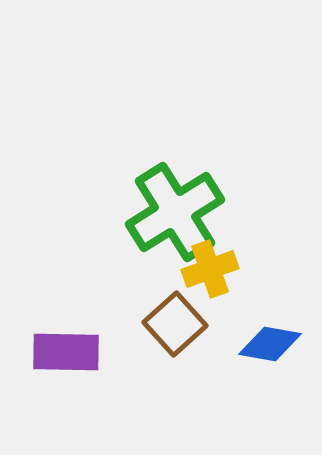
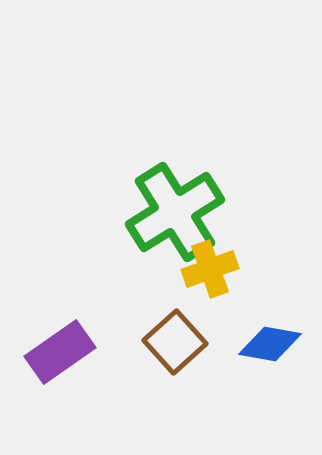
brown square: moved 18 px down
purple rectangle: moved 6 px left; rotated 36 degrees counterclockwise
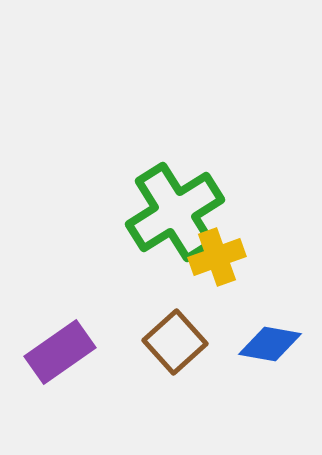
yellow cross: moved 7 px right, 12 px up
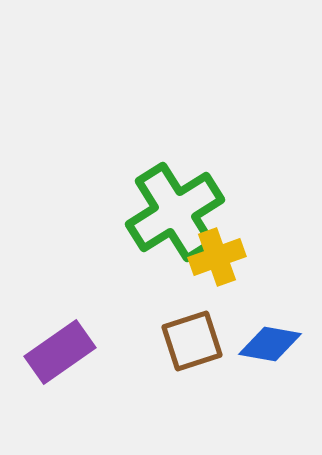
brown square: moved 17 px right, 1 px up; rotated 24 degrees clockwise
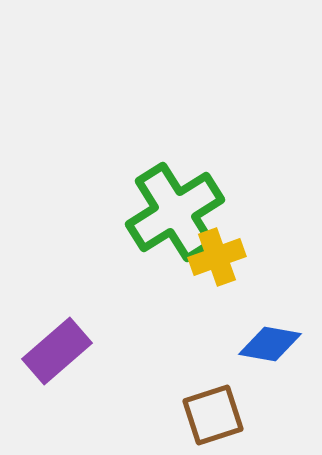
brown square: moved 21 px right, 74 px down
purple rectangle: moved 3 px left, 1 px up; rotated 6 degrees counterclockwise
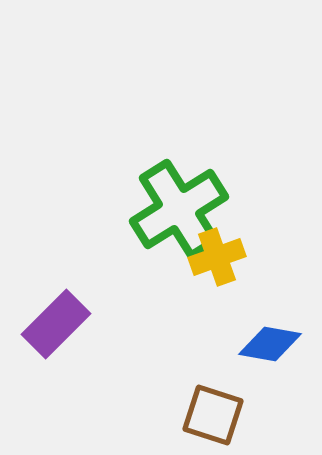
green cross: moved 4 px right, 3 px up
purple rectangle: moved 1 px left, 27 px up; rotated 4 degrees counterclockwise
brown square: rotated 36 degrees clockwise
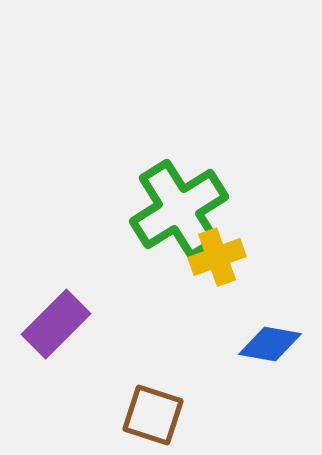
brown square: moved 60 px left
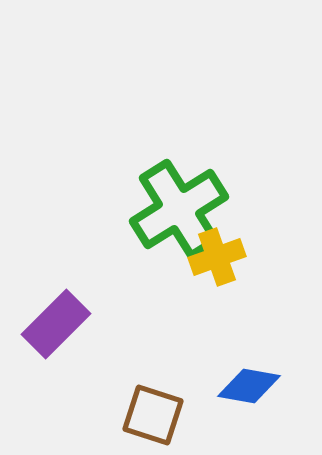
blue diamond: moved 21 px left, 42 px down
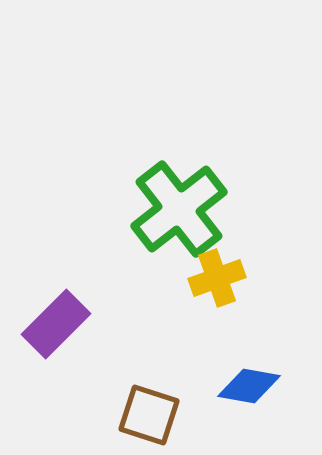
green cross: rotated 6 degrees counterclockwise
yellow cross: moved 21 px down
brown square: moved 4 px left
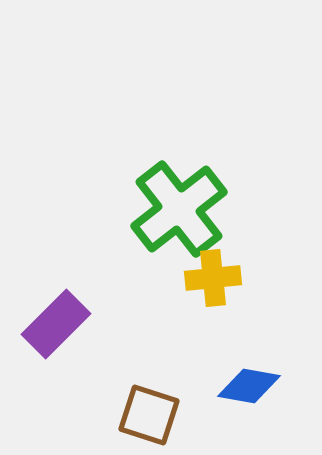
yellow cross: moved 4 px left; rotated 14 degrees clockwise
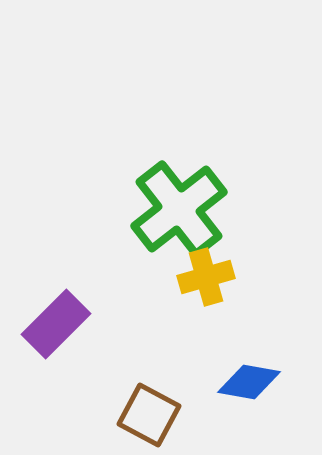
yellow cross: moved 7 px left, 1 px up; rotated 10 degrees counterclockwise
blue diamond: moved 4 px up
brown square: rotated 10 degrees clockwise
